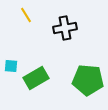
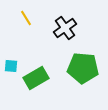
yellow line: moved 3 px down
black cross: rotated 25 degrees counterclockwise
green pentagon: moved 5 px left, 12 px up
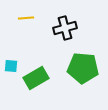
yellow line: rotated 63 degrees counterclockwise
black cross: rotated 20 degrees clockwise
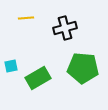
cyan square: rotated 16 degrees counterclockwise
green rectangle: moved 2 px right
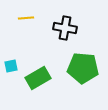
black cross: rotated 25 degrees clockwise
